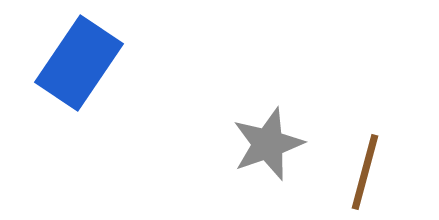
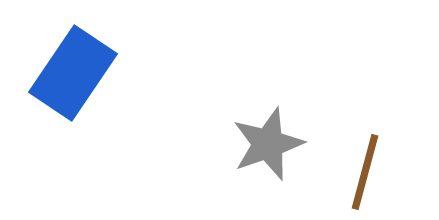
blue rectangle: moved 6 px left, 10 px down
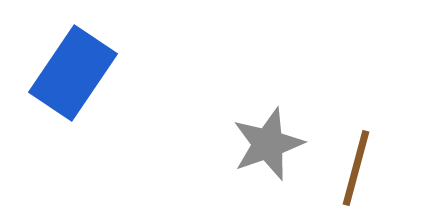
brown line: moved 9 px left, 4 px up
